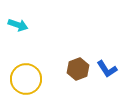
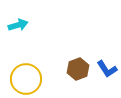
cyan arrow: rotated 36 degrees counterclockwise
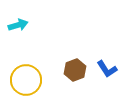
brown hexagon: moved 3 px left, 1 px down
yellow circle: moved 1 px down
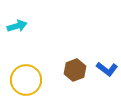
cyan arrow: moved 1 px left, 1 px down
blue L-shape: rotated 20 degrees counterclockwise
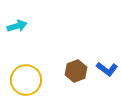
brown hexagon: moved 1 px right, 1 px down
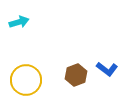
cyan arrow: moved 2 px right, 4 px up
brown hexagon: moved 4 px down
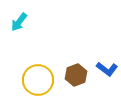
cyan arrow: rotated 144 degrees clockwise
yellow circle: moved 12 px right
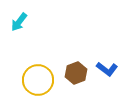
brown hexagon: moved 2 px up
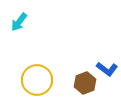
brown hexagon: moved 9 px right, 10 px down
yellow circle: moved 1 px left
